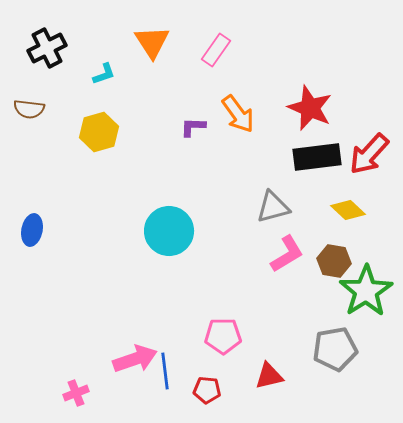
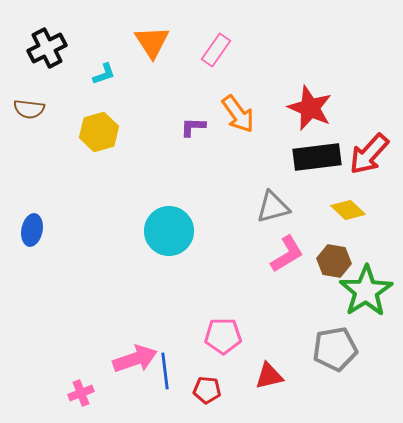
pink cross: moved 5 px right
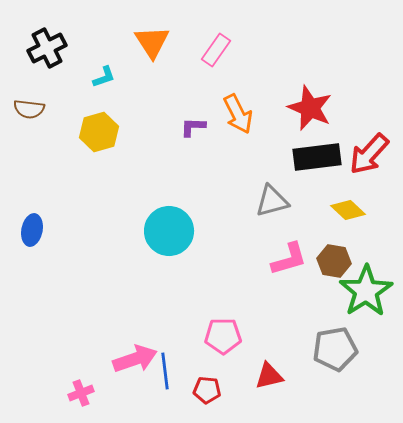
cyan L-shape: moved 3 px down
orange arrow: rotated 9 degrees clockwise
gray triangle: moved 1 px left, 6 px up
pink L-shape: moved 2 px right, 5 px down; rotated 15 degrees clockwise
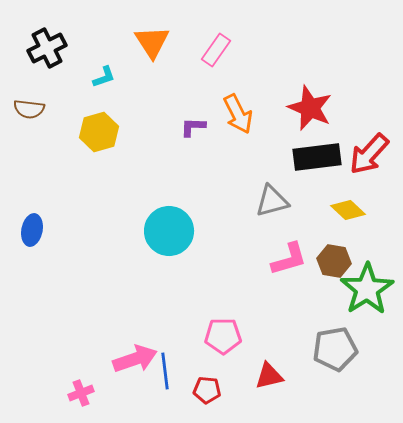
green star: moved 1 px right, 2 px up
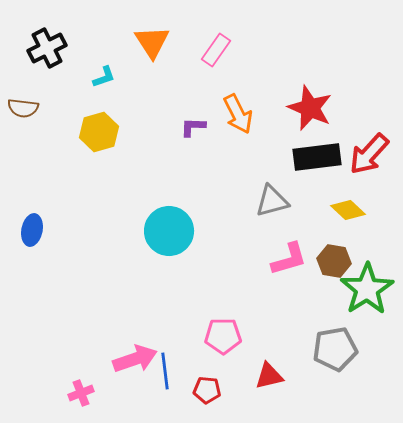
brown semicircle: moved 6 px left, 1 px up
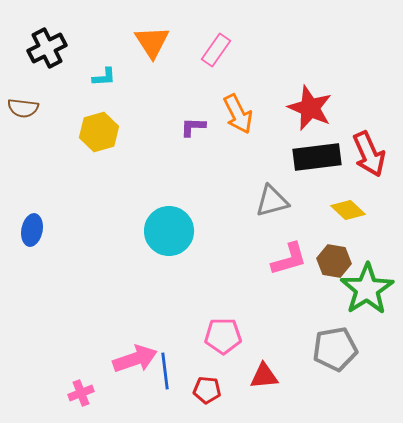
cyan L-shape: rotated 15 degrees clockwise
red arrow: rotated 66 degrees counterclockwise
red triangle: moved 5 px left; rotated 8 degrees clockwise
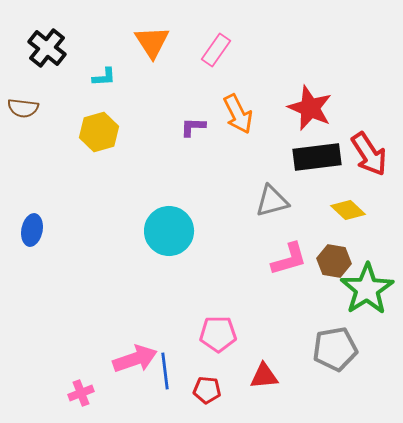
black cross: rotated 24 degrees counterclockwise
red arrow: rotated 9 degrees counterclockwise
pink pentagon: moved 5 px left, 2 px up
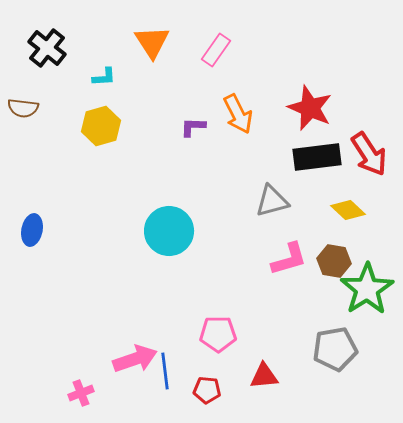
yellow hexagon: moved 2 px right, 6 px up
